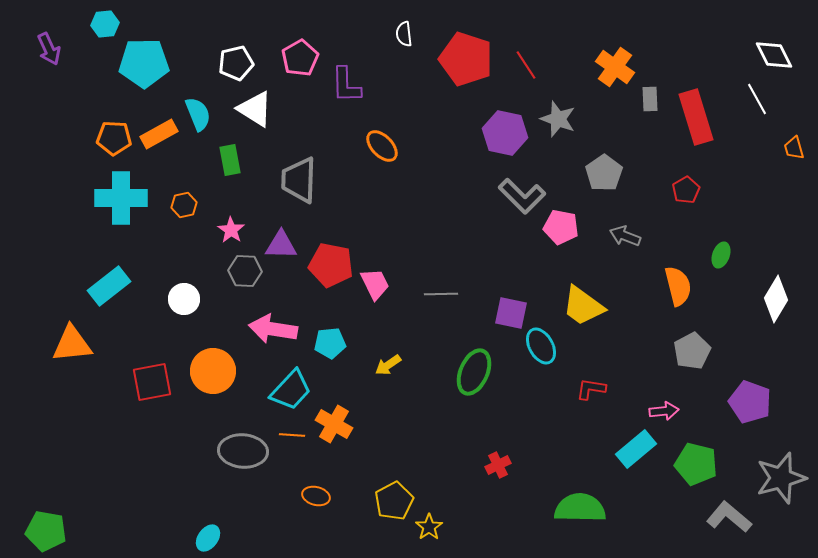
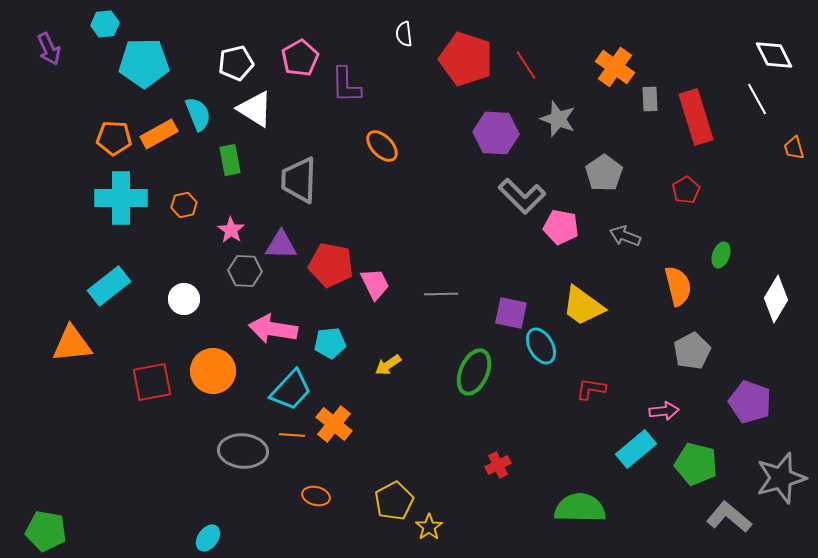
purple hexagon at (505, 133): moved 9 px left; rotated 9 degrees counterclockwise
orange cross at (334, 424): rotated 9 degrees clockwise
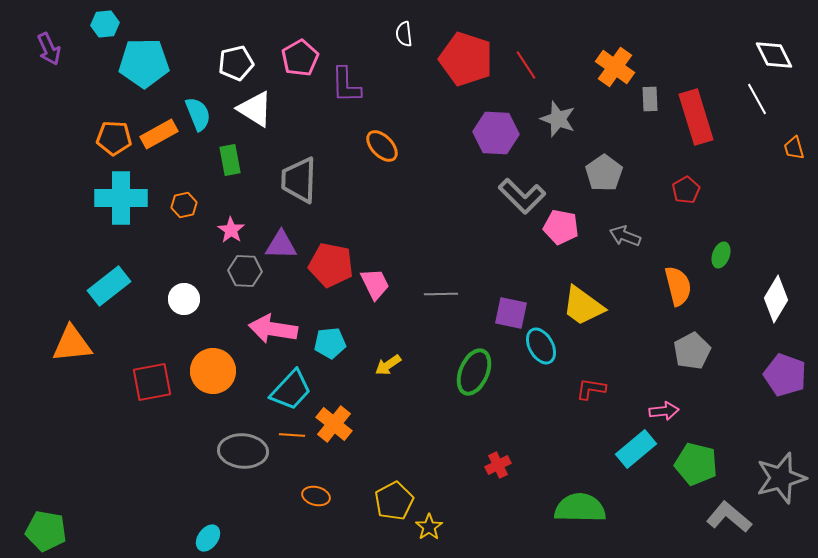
purple pentagon at (750, 402): moved 35 px right, 27 px up
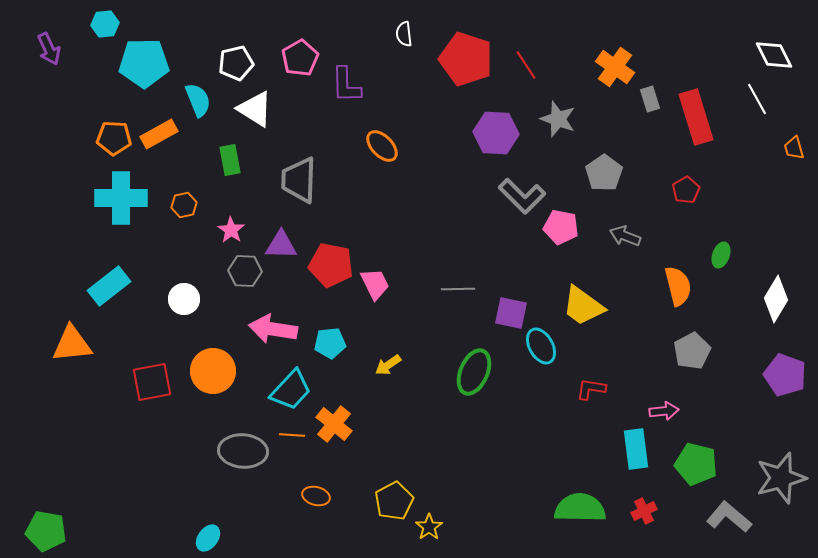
gray rectangle at (650, 99): rotated 15 degrees counterclockwise
cyan semicircle at (198, 114): moved 14 px up
gray line at (441, 294): moved 17 px right, 5 px up
cyan rectangle at (636, 449): rotated 57 degrees counterclockwise
red cross at (498, 465): moved 146 px right, 46 px down
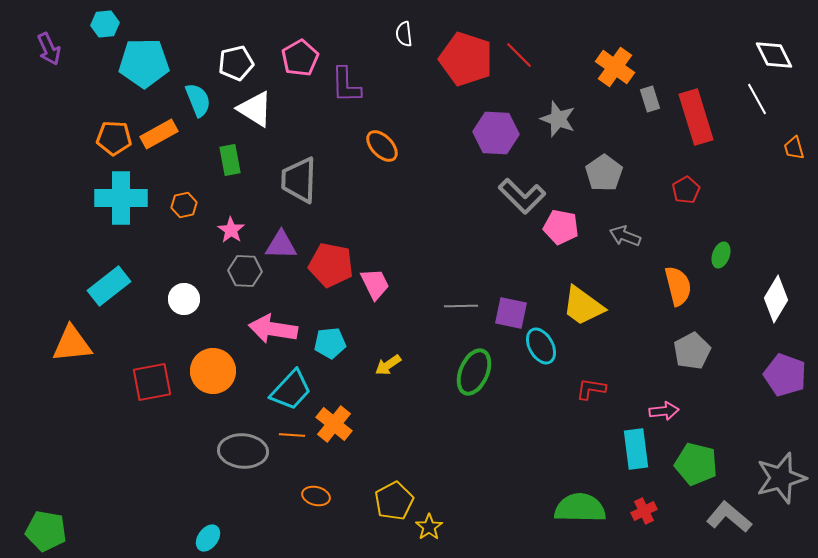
red line at (526, 65): moved 7 px left, 10 px up; rotated 12 degrees counterclockwise
gray line at (458, 289): moved 3 px right, 17 px down
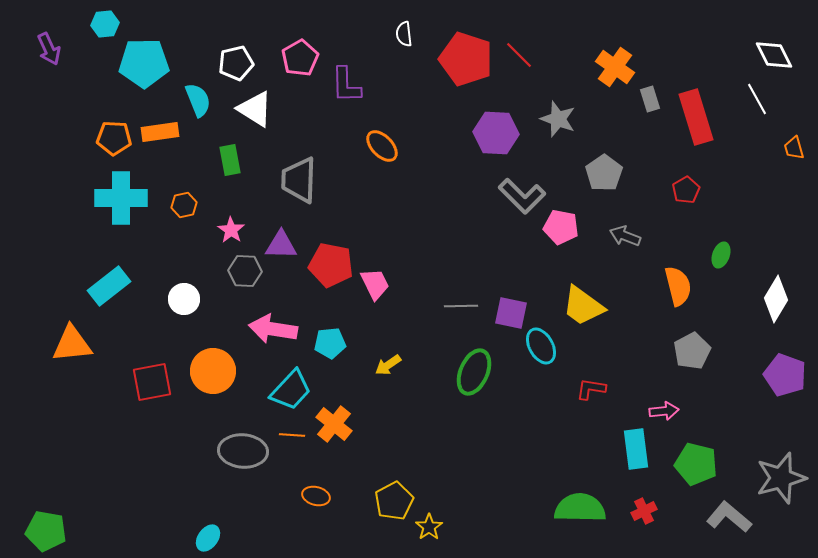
orange rectangle at (159, 134): moved 1 px right, 2 px up; rotated 21 degrees clockwise
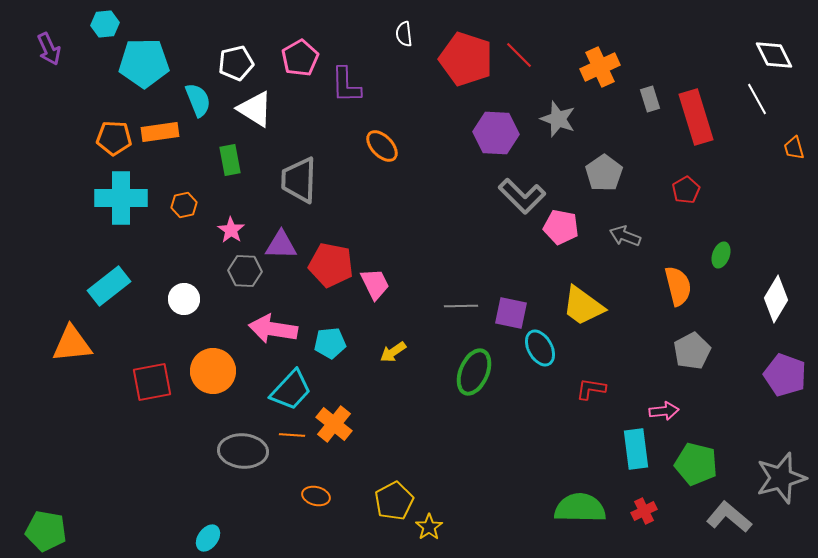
orange cross at (615, 67): moved 15 px left; rotated 30 degrees clockwise
cyan ellipse at (541, 346): moved 1 px left, 2 px down
yellow arrow at (388, 365): moved 5 px right, 13 px up
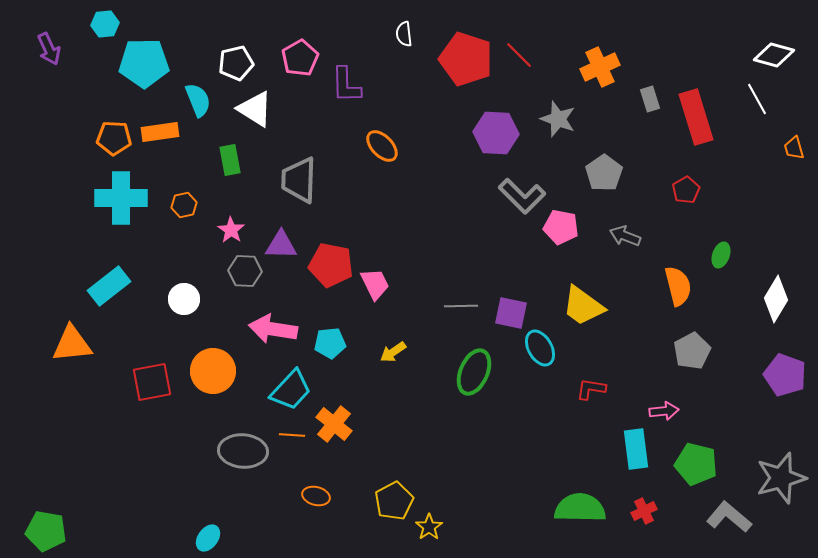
white diamond at (774, 55): rotated 48 degrees counterclockwise
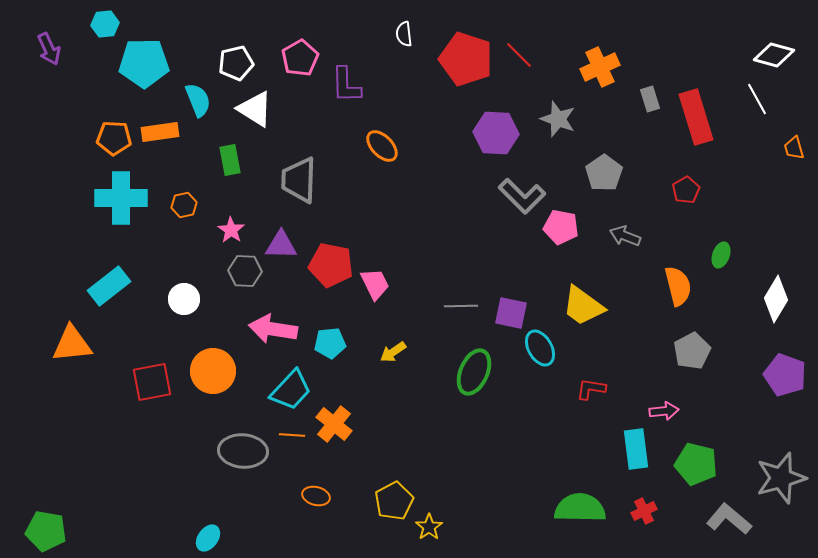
gray L-shape at (729, 517): moved 2 px down
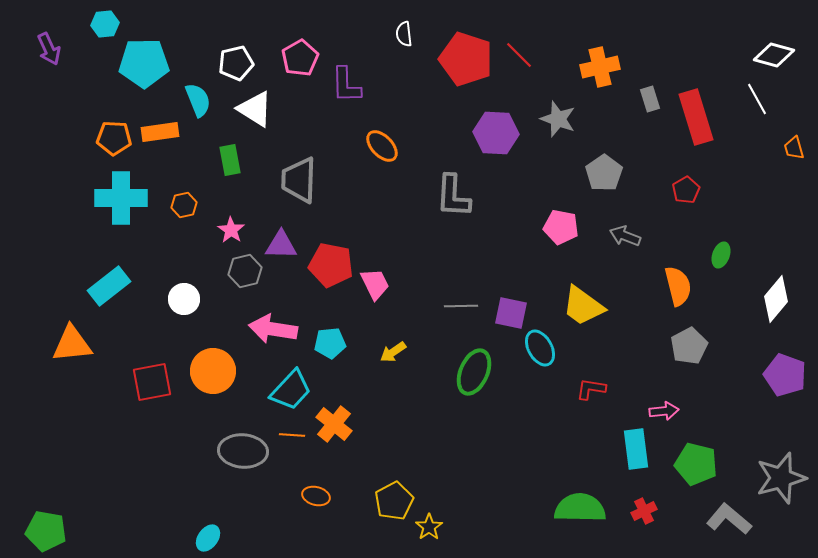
orange cross at (600, 67): rotated 12 degrees clockwise
gray L-shape at (522, 196): moved 69 px left; rotated 48 degrees clockwise
gray hexagon at (245, 271): rotated 16 degrees counterclockwise
white diamond at (776, 299): rotated 9 degrees clockwise
gray pentagon at (692, 351): moved 3 px left, 5 px up
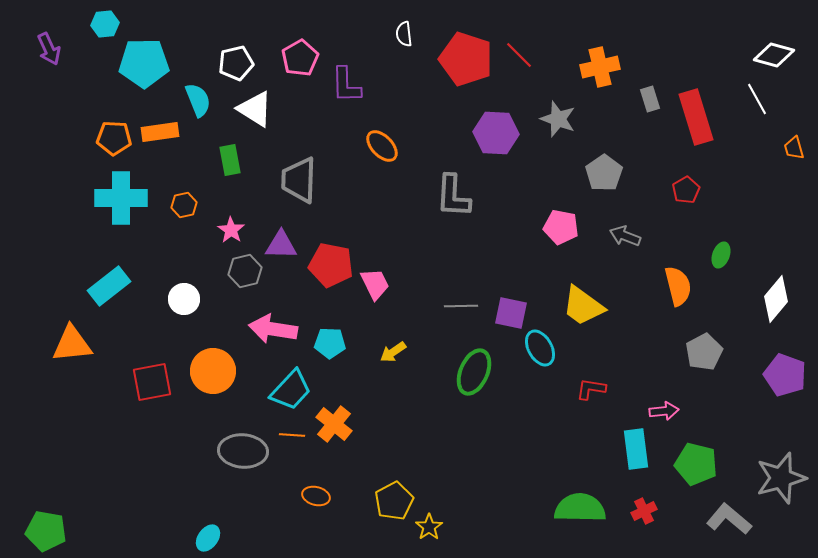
cyan pentagon at (330, 343): rotated 8 degrees clockwise
gray pentagon at (689, 346): moved 15 px right, 6 px down
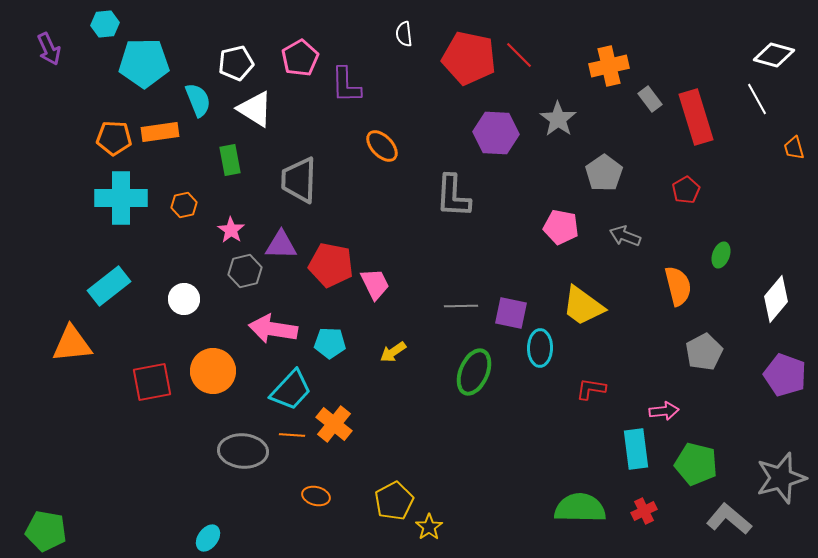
red pentagon at (466, 59): moved 3 px right, 1 px up; rotated 6 degrees counterclockwise
orange cross at (600, 67): moved 9 px right, 1 px up
gray rectangle at (650, 99): rotated 20 degrees counterclockwise
gray star at (558, 119): rotated 15 degrees clockwise
cyan ellipse at (540, 348): rotated 30 degrees clockwise
